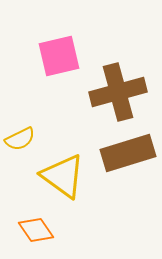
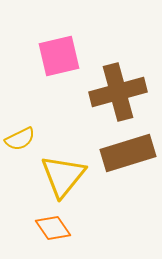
yellow triangle: rotated 33 degrees clockwise
orange diamond: moved 17 px right, 2 px up
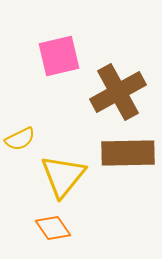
brown cross: rotated 14 degrees counterclockwise
brown rectangle: rotated 16 degrees clockwise
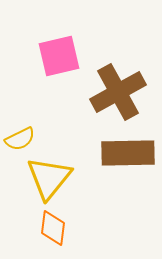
yellow triangle: moved 14 px left, 2 px down
orange diamond: rotated 42 degrees clockwise
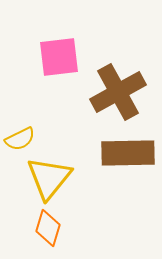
pink square: moved 1 px down; rotated 6 degrees clockwise
orange diamond: moved 5 px left; rotated 9 degrees clockwise
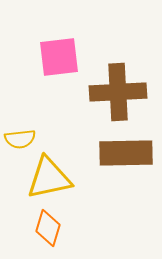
brown cross: rotated 26 degrees clockwise
yellow semicircle: rotated 20 degrees clockwise
brown rectangle: moved 2 px left
yellow triangle: rotated 39 degrees clockwise
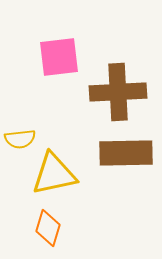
yellow triangle: moved 5 px right, 4 px up
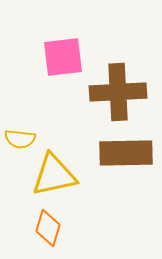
pink square: moved 4 px right
yellow semicircle: rotated 12 degrees clockwise
yellow triangle: moved 1 px down
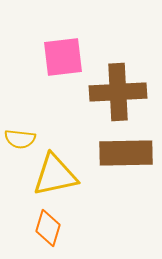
yellow triangle: moved 1 px right
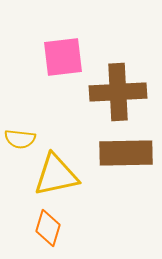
yellow triangle: moved 1 px right
